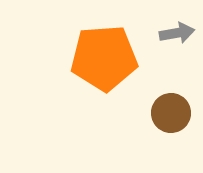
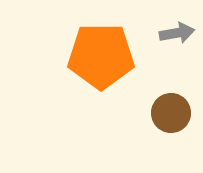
orange pentagon: moved 3 px left, 2 px up; rotated 4 degrees clockwise
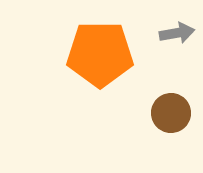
orange pentagon: moved 1 px left, 2 px up
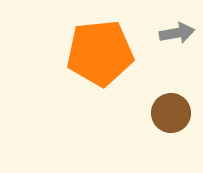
orange pentagon: moved 1 px up; rotated 6 degrees counterclockwise
